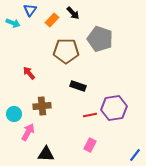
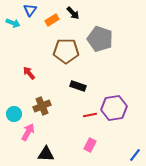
orange rectangle: rotated 16 degrees clockwise
brown cross: rotated 18 degrees counterclockwise
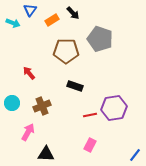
black rectangle: moved 3 px left
cyan circle: moved 2 px left, 11 px up
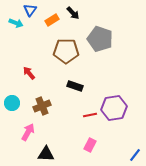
cyan arrow: moved 3 px right
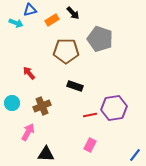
blue triangle: rotated 40 degrees clockwise
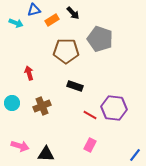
blue triangle: moved 4 px right
red arrow: rotated 24 degrees clockwise
purple hexagon: rotated 15 degrees clockwise
red line: rotated 40 degrees clockwise
pink arrow: moved 8 px left, 14 px down; rotated 78 degrees clockwise
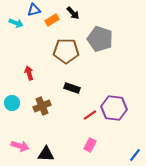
black rectangle: moved 3 px left, 2 px down
red line: rotated 64 degrees counterclockwise
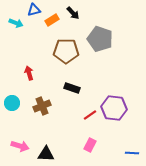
blue line: moved 3 px left, 2 px up; rotated 56 degrees clockwise
